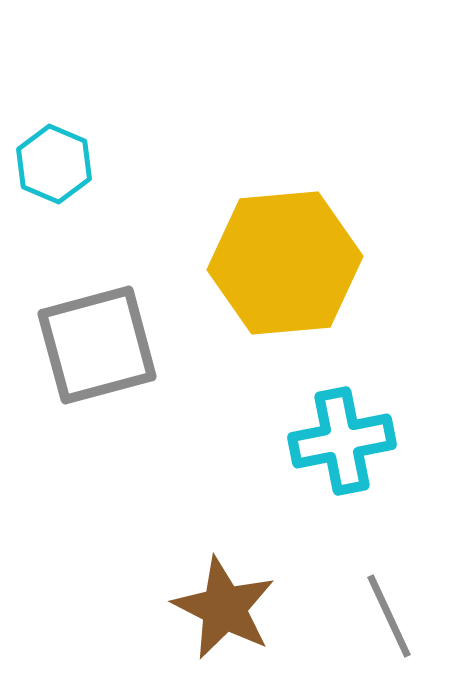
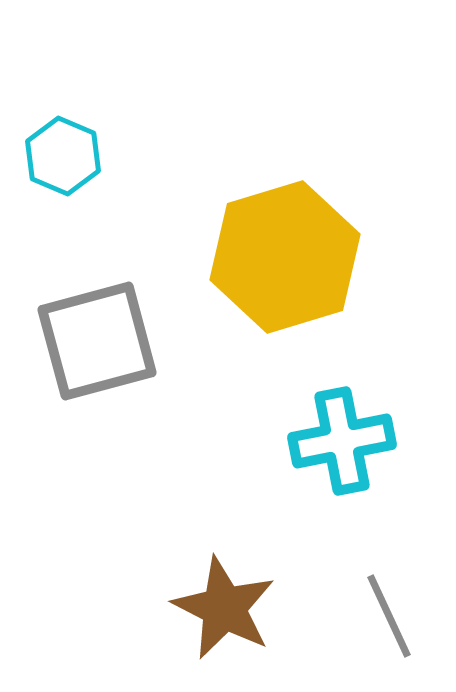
cyan hexagon: moved 9 px right, 8 px up
yellow hexagon: moved 6 px up; rotated 12 degrees counterclockwise
gray square: moved 4 px up
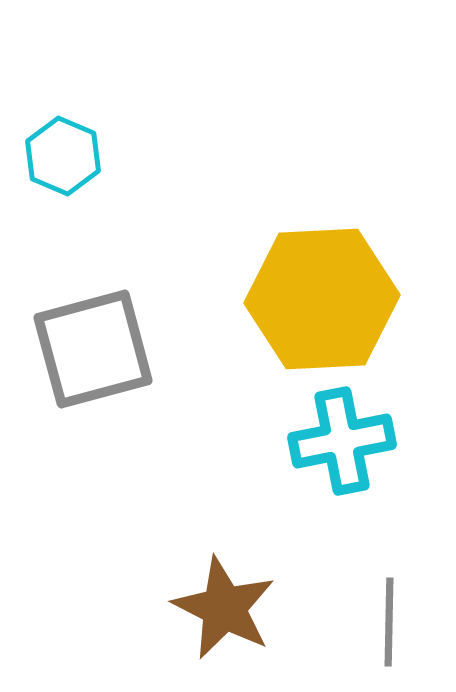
yellow hexagon: moved 37 px right, 42 px down; rotated 14 degrees clockwise
gray square: moved 4 px left, 8 px down
gray line: moved 6 px down; rotated 26 degrees clockwise
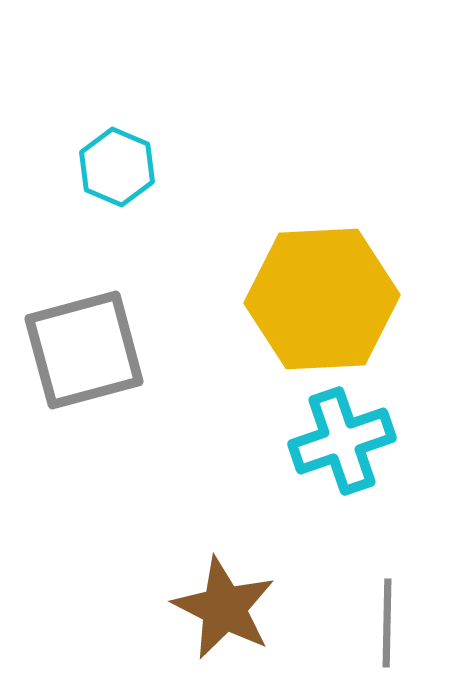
cyan hexagon: moved 54 px right, 11 px down
gray square: moved 9 px left, 1 px down
cyan cross: rotated 8 degrees counterclockwise
gray line: moved 2 px left, 1 px down
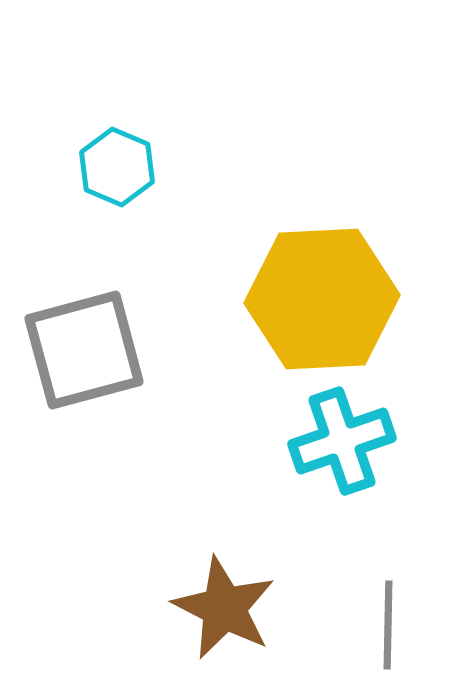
gray line: moved 1 px right, 2 px down
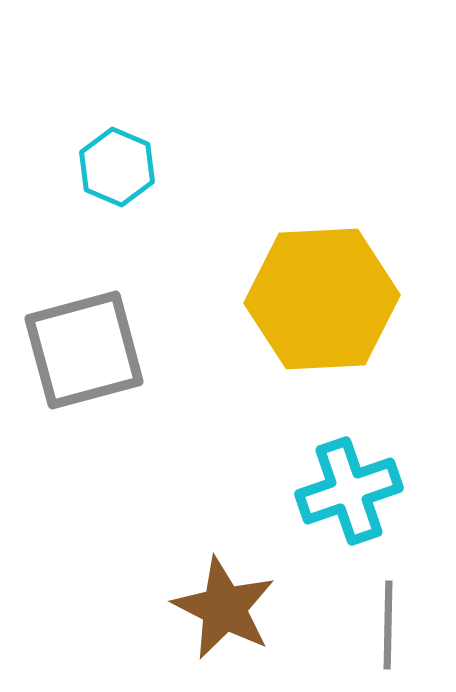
cyan cross: moved 7 px right, 50 px down
